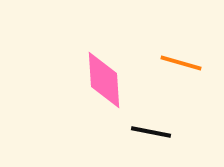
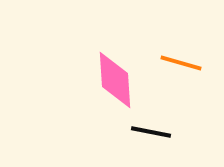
pink diamond: moved 11 px right
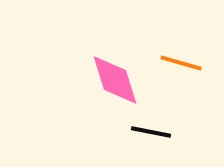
pink diamond: rotated 14 degrees counterclockwise
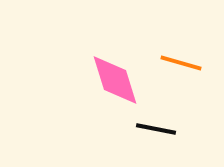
black line: moved 5 px right, 3 px up
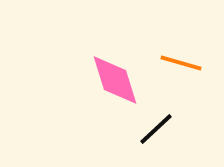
black line: rotated 54 degrees counterclockwise
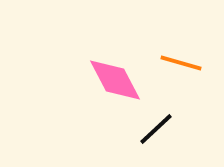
pink diamond: rotated 10 degrees counterclockwise
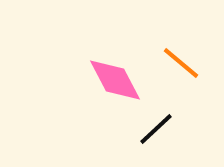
orange line: rotated 24 degrees clockwise
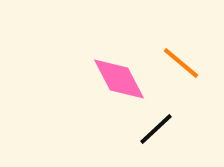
pink diamond: moved 4 px right, 1 px up
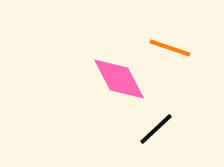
orange line: moved 11 px left, 15 px up; rotated 21 degrees counterclockwise
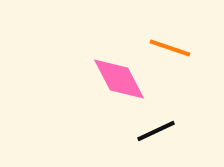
black line: moved 2 px down; rotated 18 degrees clockwise
